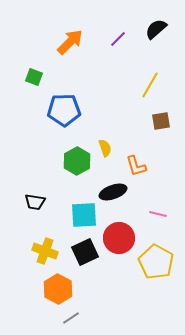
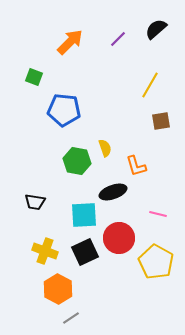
blue pentagon: rotated 8 degrees clockwise
green hexagon: rotated 20 degrees counterclockwise
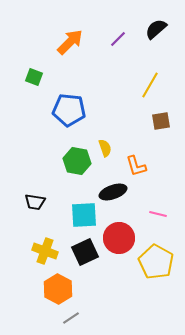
blue pentagon: moved 5 px right
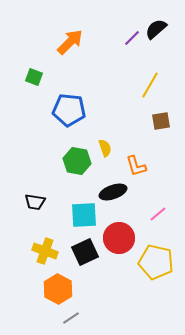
purple line: moved 14 px right, 1 px up
pink line: rotated 54 degrees counterclockwise
yellow pentagon: rotated 16 degrees counterclockwise
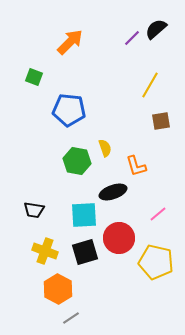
black trapezoid: moved 1 px left, 8 px down
black square: rotated 8 degrees clockwise
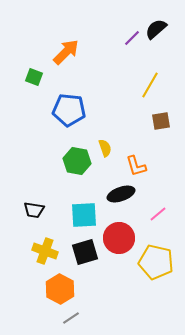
orange arrow: moved 4 px left, 10 px down
black ellipse: moved 8 px right, 2 px down
orange hexagon: moved 2 px right
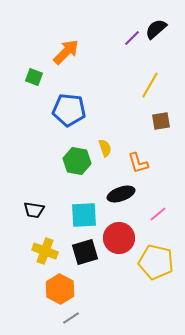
orange L-shape: moved 2 px right, 3 px up
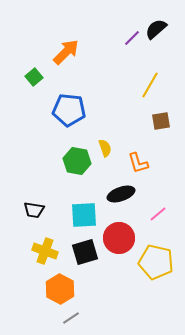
green square: rotated 30 degrees clockwise
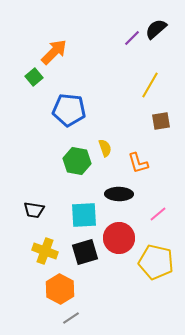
orange arrow: moved 12 px left
black ellipse: moved 2 px left; rotated 20 degrees clockwise
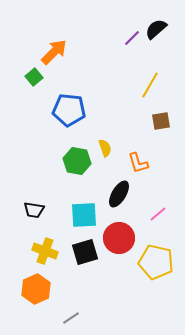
black ellipse: rotated 60 degrees counterclockwise
orange hexagon: moved 24 px left; rotated 8 degrees clockwise
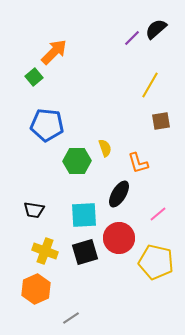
blue pentagon: moved 22 px left, 15 px down
green hexagon: rotated 12 degrees counterclockwise
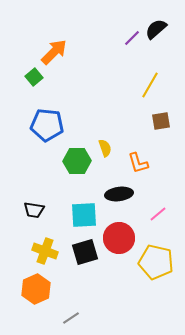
black ellipse: rotated 52 degrees clockwise
